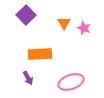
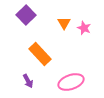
orange rectangle: rotated 50 degrees clockwise
purple arrow: moved 3 px down
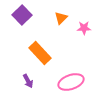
purple square: moved 4 px left
orange triangle: moved 3 px left, 5 px up; rotated 16 degrees clockwise
pink star: rotated 24 degrees counterclockwise
orange rectangle: moved 1 px up
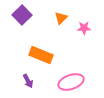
orange rectangle: moved 1 px right, 2 px down; rotated 25 degrees counterclockwise
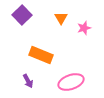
orange triangle: rotated 16 degrees counterclockwise
pink star: rotated 16 degrees counterclockwise
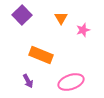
pink star: moved 1 px left, 2 px down
